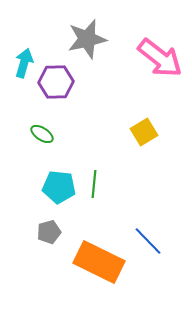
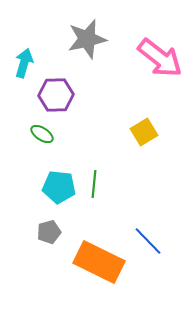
purple hexagon: moved 13 px down
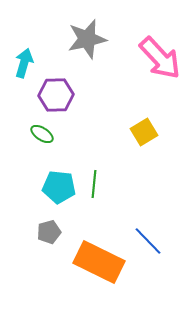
pink arrow: rotated 9 degrees clockwise
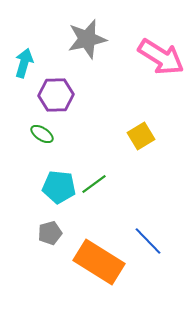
pink arrow: moved 1 px right, 1 px up; rotated 15 degrees counterclockwise
yellow square: moved 3 px left, 4 px down
green line: rotated 48 degrees clockwise
gray pentagon: moved 1 px right, 1 px down
orange rectangle: rotated 6 degrees clockwise
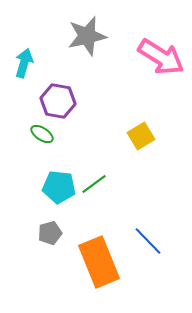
gray star: moved 3 px up
purple hexagon: moved 2 px right, 6 px down; rotated 12 degrees clockwise
orange rectangle: rotated 36 degrees clockwise
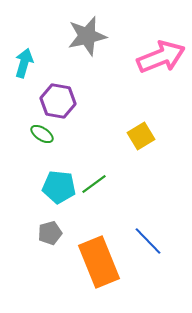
pink arrow: rotated 54 degrees counterclockwise
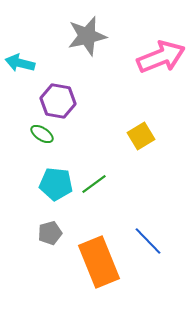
cyan arrow: moved 4 px left; rotated 92 degrees counterclockwise
cyan pentagon: moved 3 px left, 3 px up
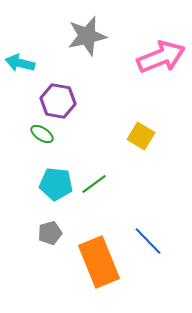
yellow square: rotated 28 degrees counterclockwise
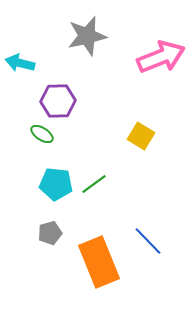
purple hexagon: rotated 12 degrees counterclockwise
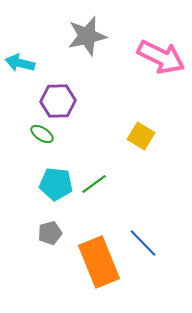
pink arrow: rotated 48 degrees clockwise
blue line: moved 5 px left, 2 px down
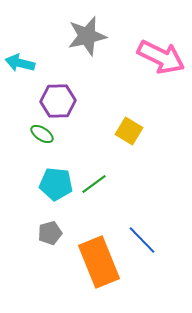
yellow square: moved 12 px left, 5 px up
blue line: moved 1 px left, 3 px up
